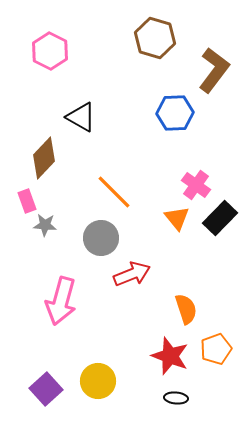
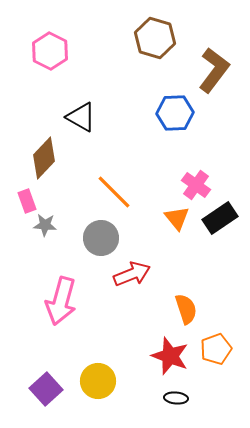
black rectangle: rotated 12 degrees clockwise
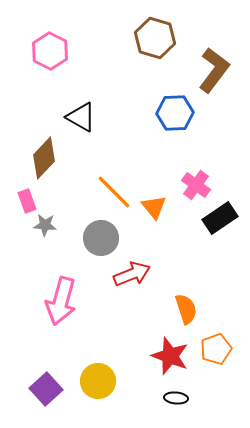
orange triangle: moved 23 px left, 11 px up
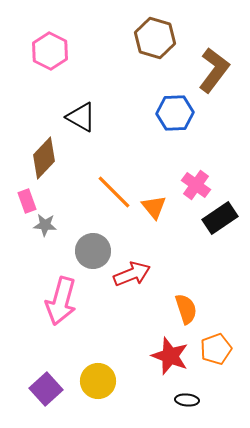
gray circle: moved 8 px left, 13 px down
black ellipse: moved 11 px right, 2 px down
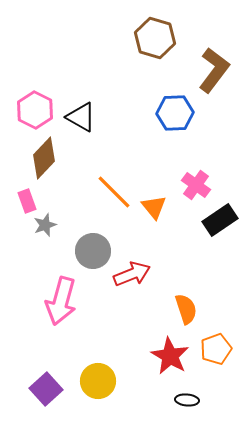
pink hexagon: moved 15 px left, 59 px down
black rectangle: moved 2 px down
gray star: rotated 25 degrees counterclockwise
red star: rotated 9 degrees clockwise
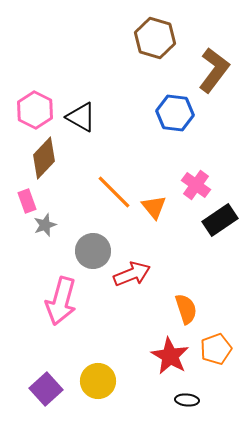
blue hexagon: rotated 9 degrees clockwise
